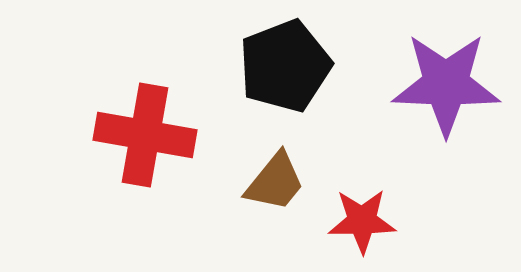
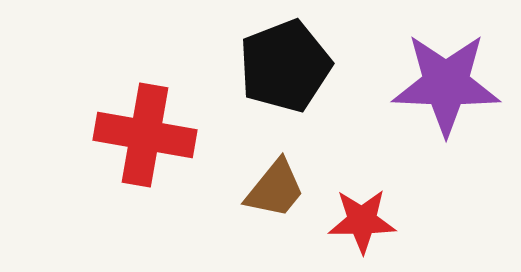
brown trapezoid: moved 7 px down
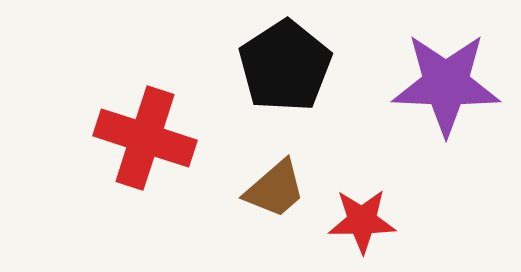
black pentagon: rotated 12 degrees counterclockwise
red cross: moved 3 px down; rotated 8 degrees clockwise
brown trapezoid: rotated 10 degrees clockwise
